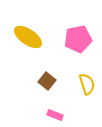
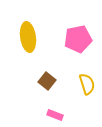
yellow ellipse: rotated 48 degrees clockwise
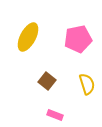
yellow ellipse: rotated 36 degrees clockwise
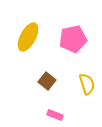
pink pentagon: moved 5 px left
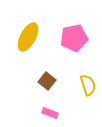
pink pentagon: moved 1 px right, 1 px up
yellow semicircle: moved 1 px right, 1 px down
pink rectangle: moved 5 px left, 2 px up
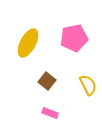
yellow ellipse: moved 6 px down
yellow semicircle: rotated 10 degrees counterclockwise
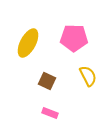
pink pentagon: rotated 12 degrees clockwise
brown square: rotated 12 degrees counterclockwise
yellow semicircle: moved 9 px up
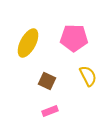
pink rectangle: moved 2 px up; rotated 42 degrees counterclockwise
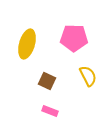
yellow ellipse: moved 1 px left, 1 px down; rotated 12 degrees counterclockwise
pink rectangle: rotated 42 degrees clockwise
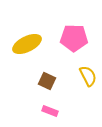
yellow ellipse: rotated 48 degrees clockwise
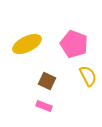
pink pentagon: moved 6 px down; rotated 20 degrees clockwise
pink rectangle: moved 6 px left, 5 px up
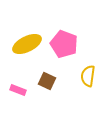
pink pentagon: moved 10 px left
yellow semicircle: rotated 145 degrees counterclockwise
pink rectangle: moved 26 px left, 16 px up
